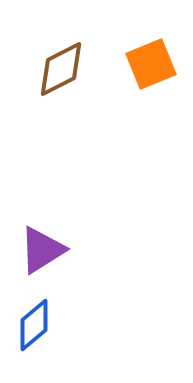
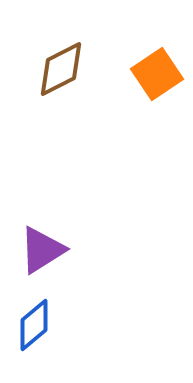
orange square: moved 6 px right, 10 px down; rotated 12 degrees counterclockwise
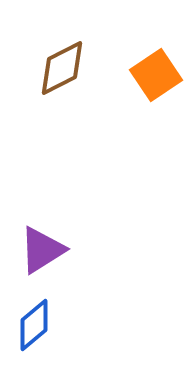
brown diamond: moved 1 px right, 1 px up
orange square: moved 1 px left, 1 px down
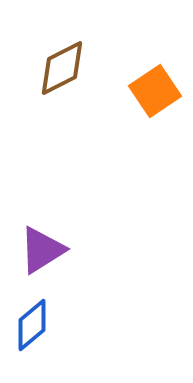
orange square: moved 1 px left, 16 px down
blue diamond: moved 2 px left
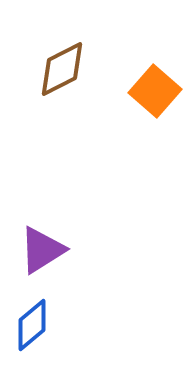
brown diamond: moved 1 px down
orange square: rotated 15 degrees counterclockwise
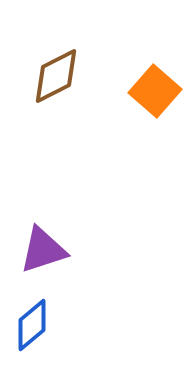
brown diamond: moved 6 px left, 7 px down
purple triangle: moved 1 px right; rotated 14 degrees clockwise
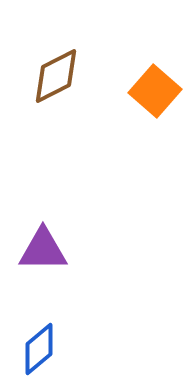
purple triangle: rotated 18 degrees clockwise
blue diamond: moved 7 px right, 24 px down
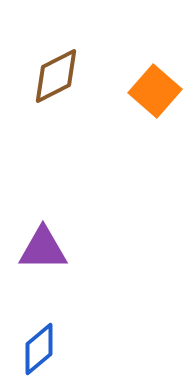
purple triangle: moved 1 px up
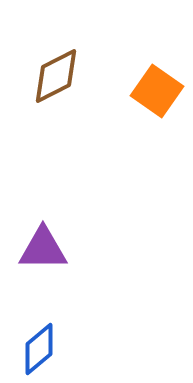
orange square: moved 2 px right; rotated 6 degrees counterclockwise
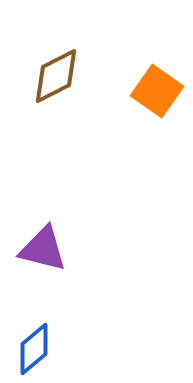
purple triangle: rotated 14 degrees clockwise
blue diamond: moved 5 px left
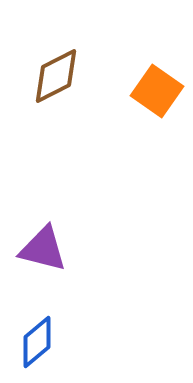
blue diamond: moved 3 px right, 7 px up
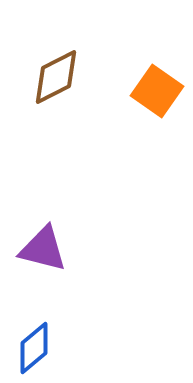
brown diamond: moved 1 px down
blue diamond: moved 3 px left, 6 px down
